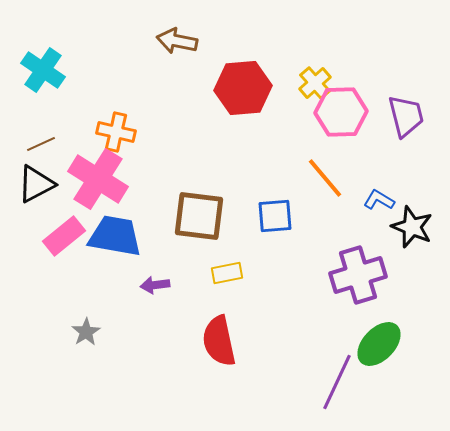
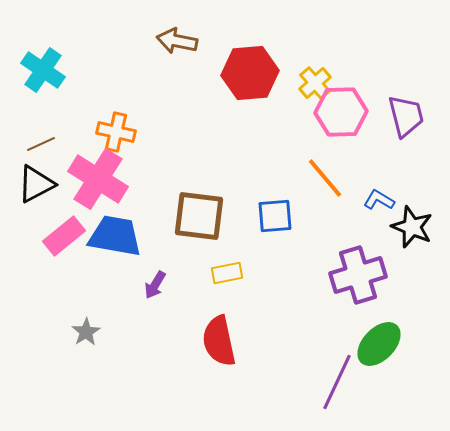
red hexagon: moved 7 px right, 15 px up
purple arrow: rotated 52 degrees counterclockwise
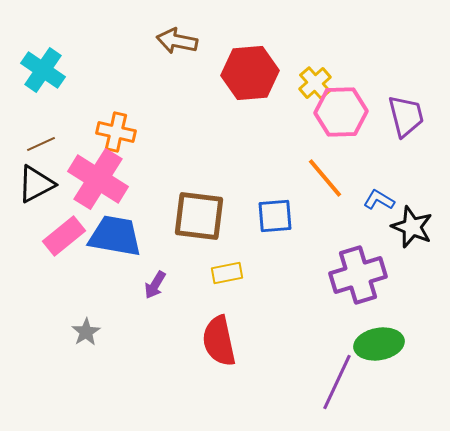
green ellipse: rotated 36 degrees clockwise
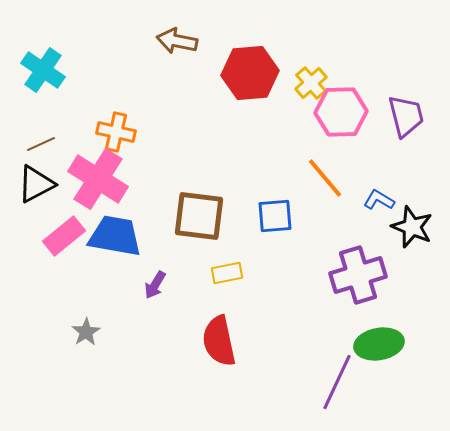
yellow cross: moved 4 px left
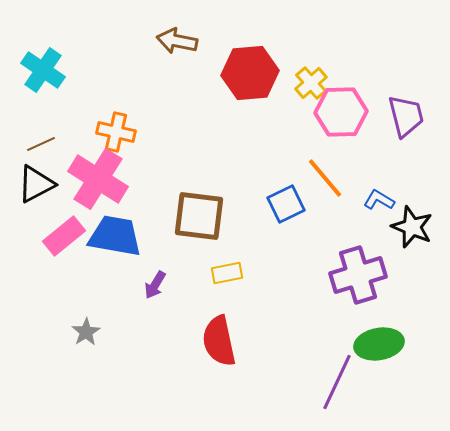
blue square: moved 11 px right, 12 px up; rotated 21 degrees counterclockwise
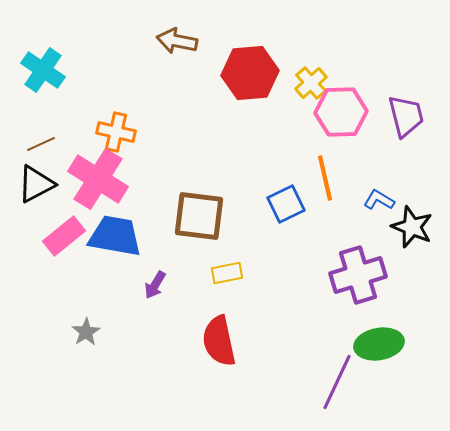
orange line: rotated 27 degrees clockwise
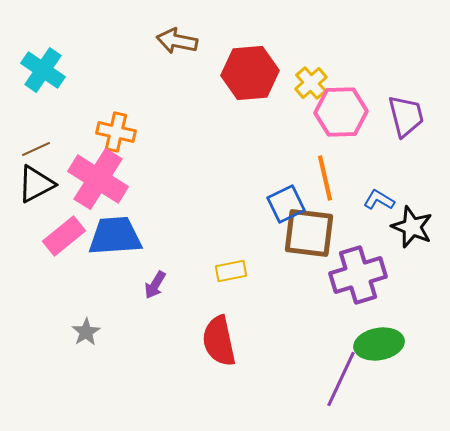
brown line: moved 5 px left, 5 px down
brown square: moved 110 px right, 17 px down
blue trapezoid: rotated 14 degrees counterclockwise
yellow rectangle: moved 4 px right, 2 px up
purple line: moved 4 px right, 3 px up
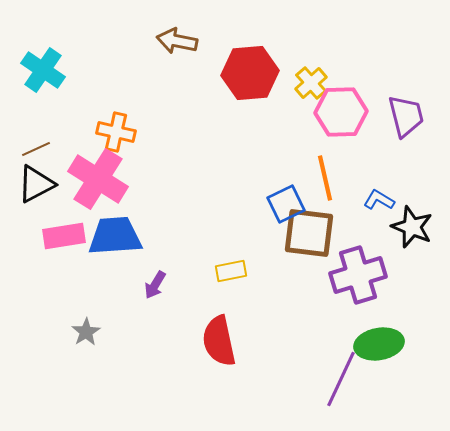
pink rectangle: rotated 30 degrees clockwise
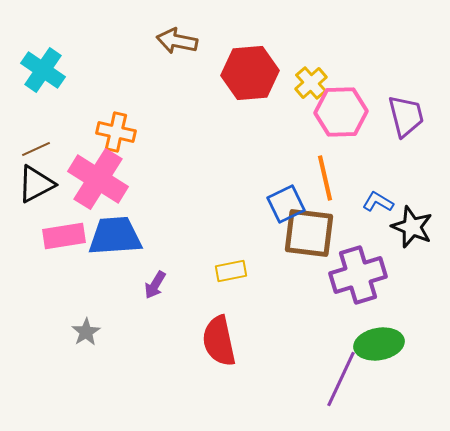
blue L-shape: moved 1 px left, 2 px down
